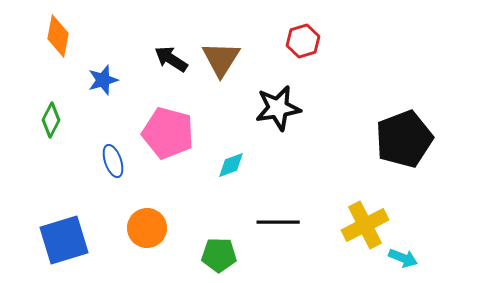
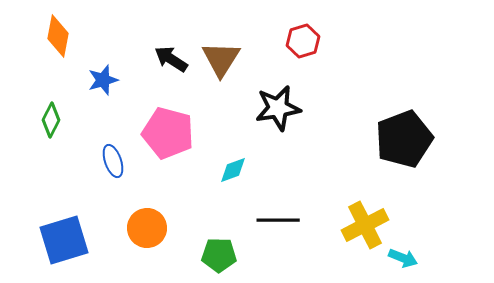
cyan diamond: moved 2 px right, 5 px down
black line: moved 2 px up
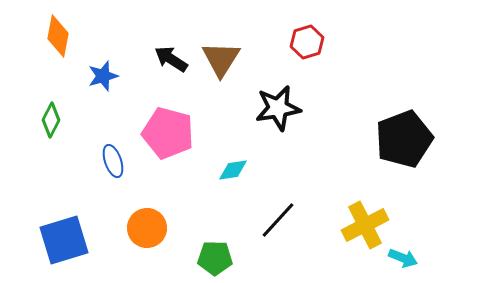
red hexagon: moved 4 px right, 1 px down
blue star: moved 4 px up
cyan diamond: rotated 12 degrees clockwise
black line: rotated 48 degrees counterclockwise
green pentagon: moved 4 px left, 3 px down
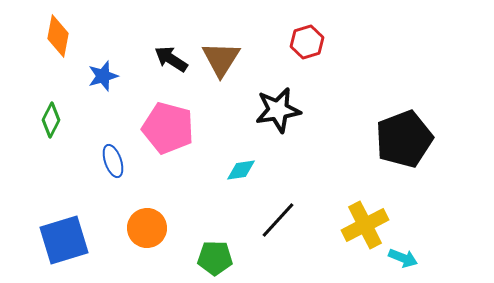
black star: moved 2 px down
pink pentagon: moved 5 px up
cyan diamond: moved 8 px right
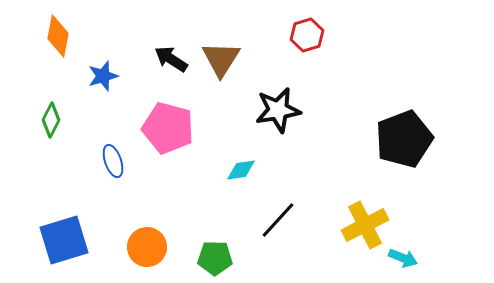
red hexagon: moved 7 px up
orange circle: moved 19 px down
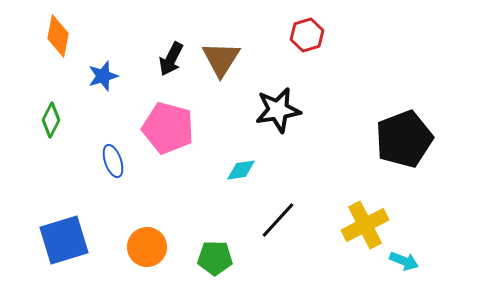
black arrow: rotated 96 degrees counterclockwise
cyan arrow: moved 1 px right, 3 px down
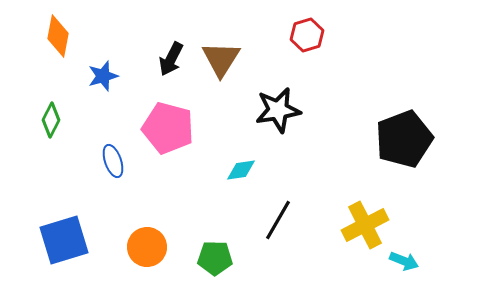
black line: rotated 12 degrees counterclockwise
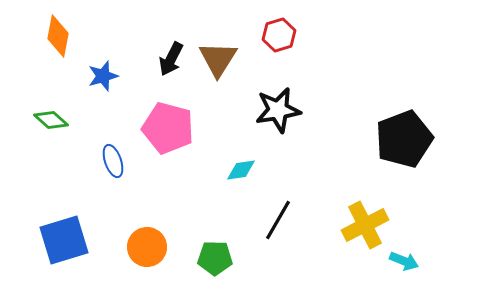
red hexagon: moved 28 px left
brown triangle: moved 3 px left
green diamond: rotated 76 degrees counterclockwise
